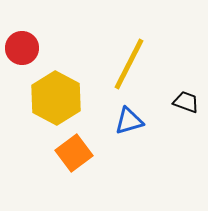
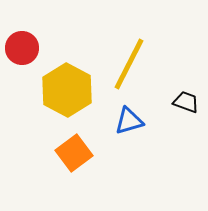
yellow hexagon: moved 11 px right, 8 px up
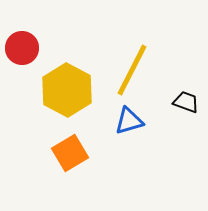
yellow line: moved 3 px right, 6 px down
orange square: moved 4 px left; rotated 6 degrees clockwise
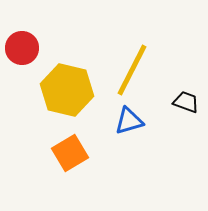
yellow hexagon: rotated 15 degrees counterclockwise
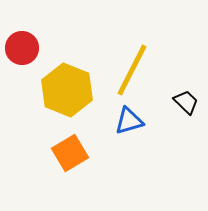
yellow hexagon: rotated 9 degrees clockwise
black trapezoid: rotated 24 degrees clockwise
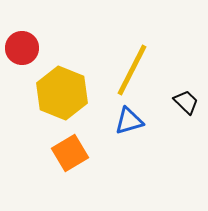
yellow hexagon: moved 5 px left, 3 px down
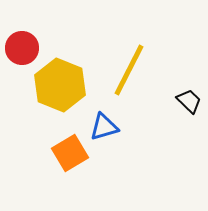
yellow line: moved 3 px left
yellow hexagon: moved 2 px left, 8 px up
black trapezoid: moved 3 px right, 1 px up
blue triangle: moved 25 px left, 6 px down
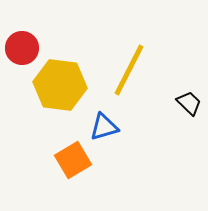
yellow hexagon: rotated 15 degrees counterclockwise
black trapezoid: moved 2 px down
orange square: moved 3 px right, 7 px down
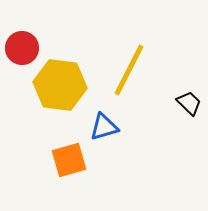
orange square: moved 4 px left; rotated 15 degrees clockwise
